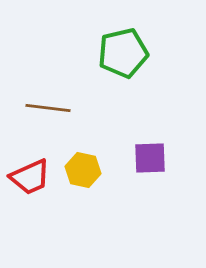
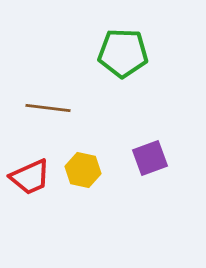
green pentagon: rotated 15 degrees clockwise
purple square: rotated 18 degrees counterclockwise
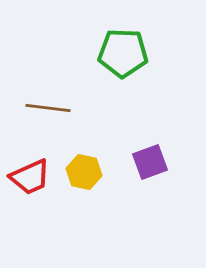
purple square: moved 4 px down
yellow hexagon: moved 1 px right, 2 px down
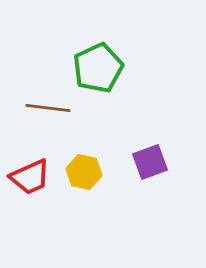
green pentagon: moved 25 px left, 15 px down; rotated 27 degrees counterclockwise
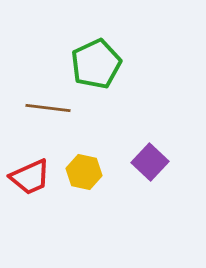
green pentagon: moved 2 px left, 4 px up
purple square: rotated 27 degrees counterclockwise
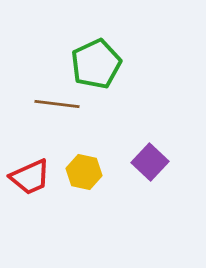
brown line: moved 9 px right, 4 px up
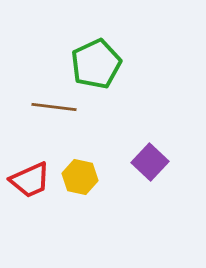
brown line: moved 3 px left, 3 px down
yellow hexagon: moved 4 px left, 5 px down
red trapezoid: moved 3 px down
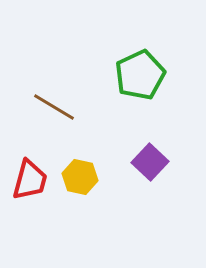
green pentagon: moved 44 px right, 11 px down
brown line: rotated 24 degrees clockwise
red trapezoid: rotated 51 degrees counterclockwise
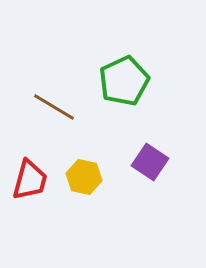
green pentagon: moved 16 px left, 6 px down
purple square: rotated 9 degrees counterclockwise
yellow hexagon: moved 4 px right
